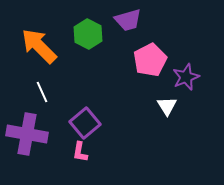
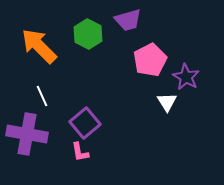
purple star: rotated 20 degrees counterclockwise
white line: moved 4 px down
white triangle: moved 4 px up
pink L-shape: rotated 20 degrees counterclockwise
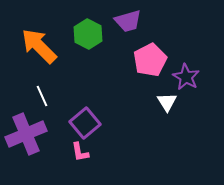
purple trapezoid: moved 1 px down
purple cross: moved 1 px left; rotated 33 degrees counterclockwise
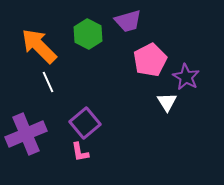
white line: moved 6 px right, 14 px up
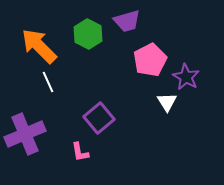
purple trapezoid: moved 1 px left
purple square: moved 14 px right, 5 px up
purple cross: moved 1 px left
